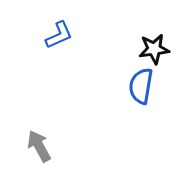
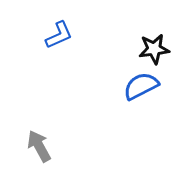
blue semicircle: rotated 54 degrees clockwise
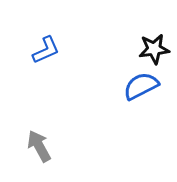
blue L-shape: moved 13 px left, 15 px down
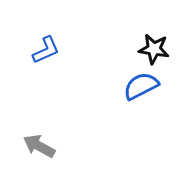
black star: rotated 16 degrees clockwise
gray arrow: rotated 32 degrees counterclockwise
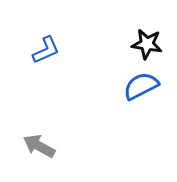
black star: moved 7 px left, 5 px up
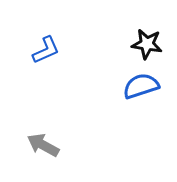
blue semicircle: rotated 9 degrees clockwise
gray arrow: moved 4 px right, 1 px up
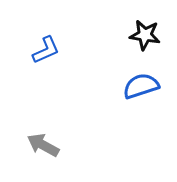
black star: moved 2 px left, 9 px up
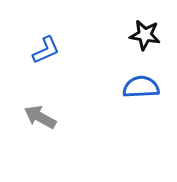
blue semicircle: moved 1 px down; rotated 15 degrees clockwise
gray arrow: moved 3 px left, 28 px up
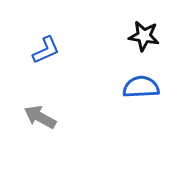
black star: moved 1 px left, 1 px down
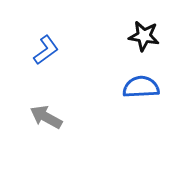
blue L-shape: rotated 12 degrees counterclockwise
gray arrow: moved 6 px right
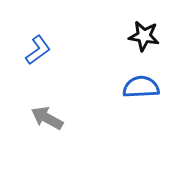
blue L-shape: moved 8 px left
gray arrow: moved 1 px right, 1 px down
